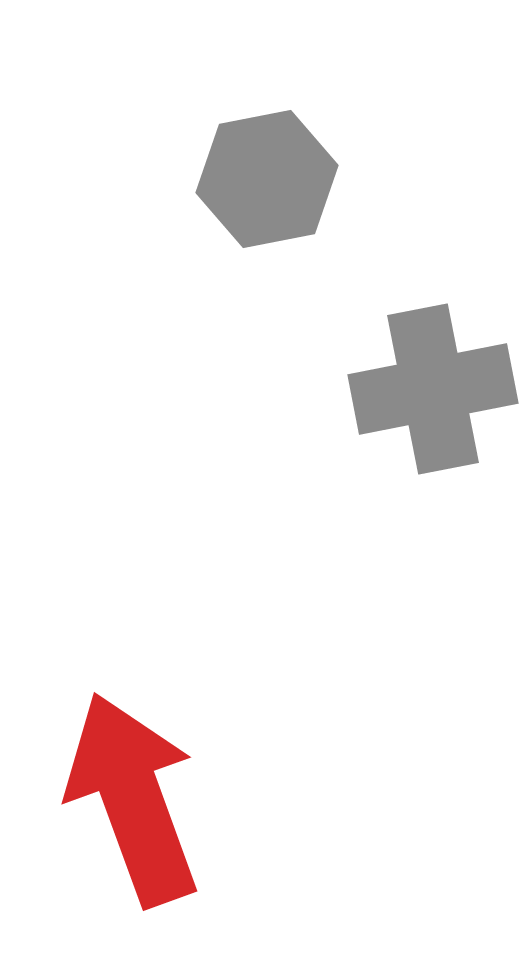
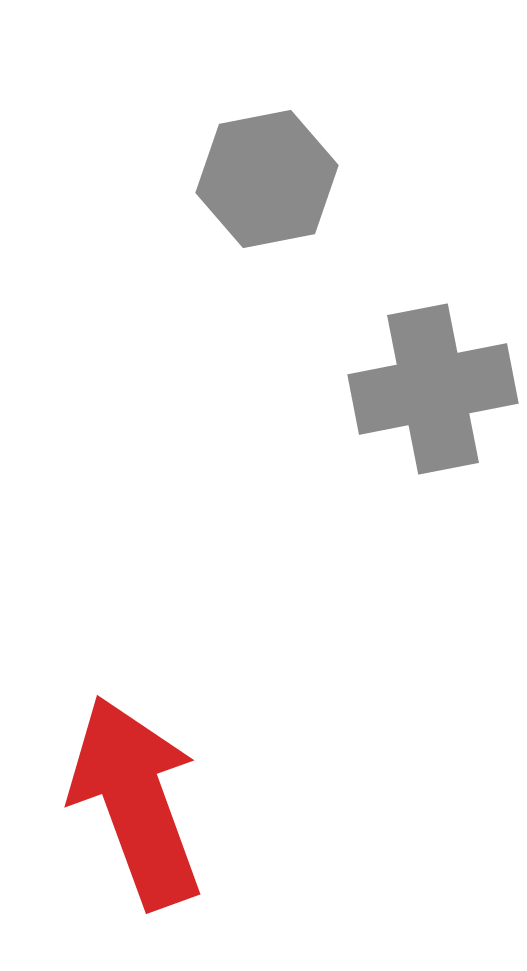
red arrow: moved 3 px right, 3 px down
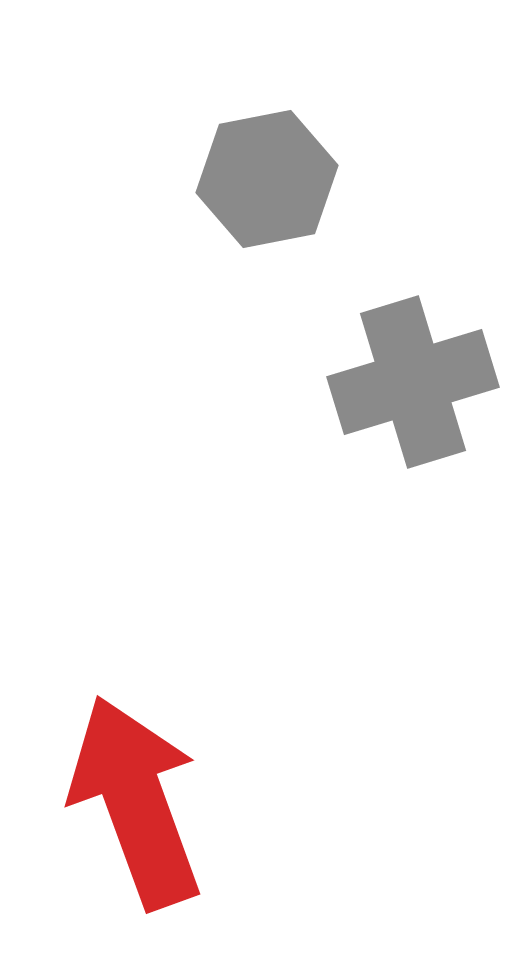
gray cross: moved 20 px left, 7 px up; rotated 6 degrees counterclockwise
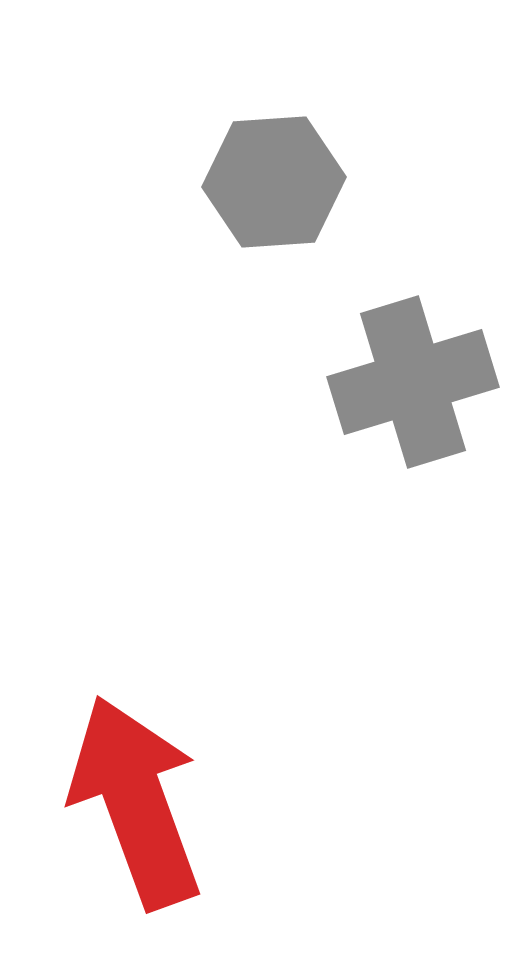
gray hexagon: moved 7 px right, 3 px down; rotated 7 degrees clockwise
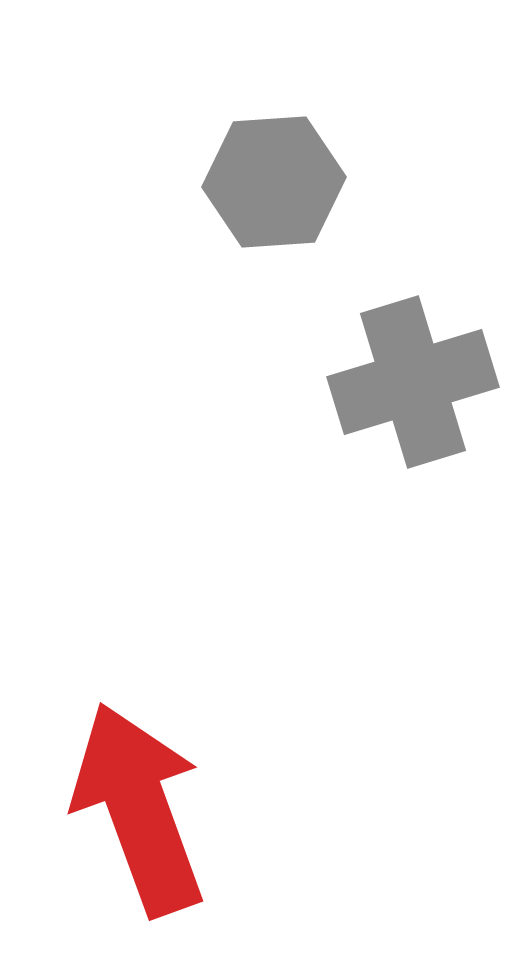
red arrow: moved 3 px right, 7 px down
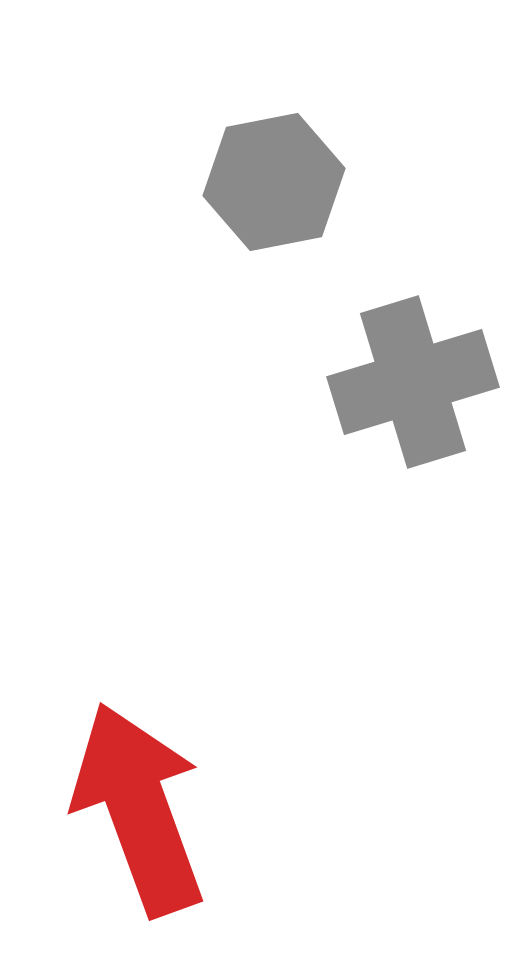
gray hexagon: rotated 7 degrees counterclockwise
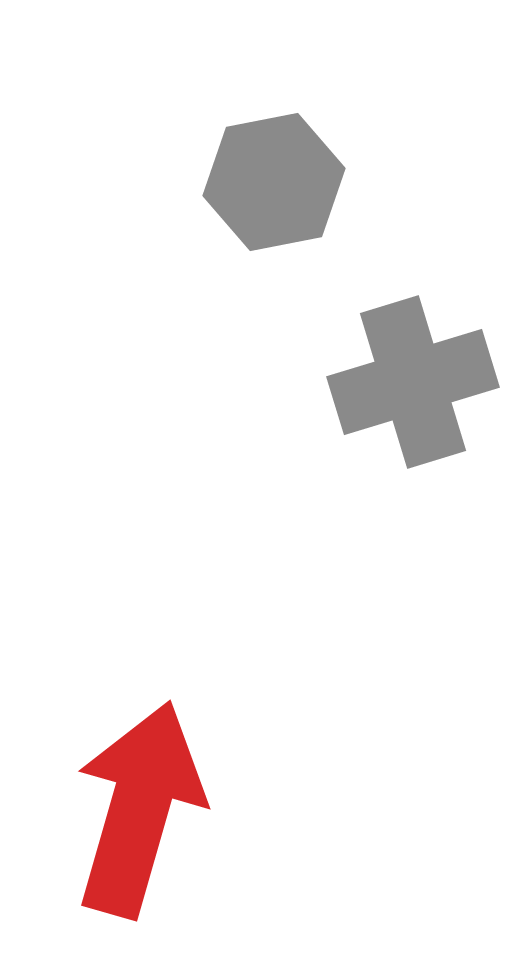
red arrow: rotated 36 degrees clockwise
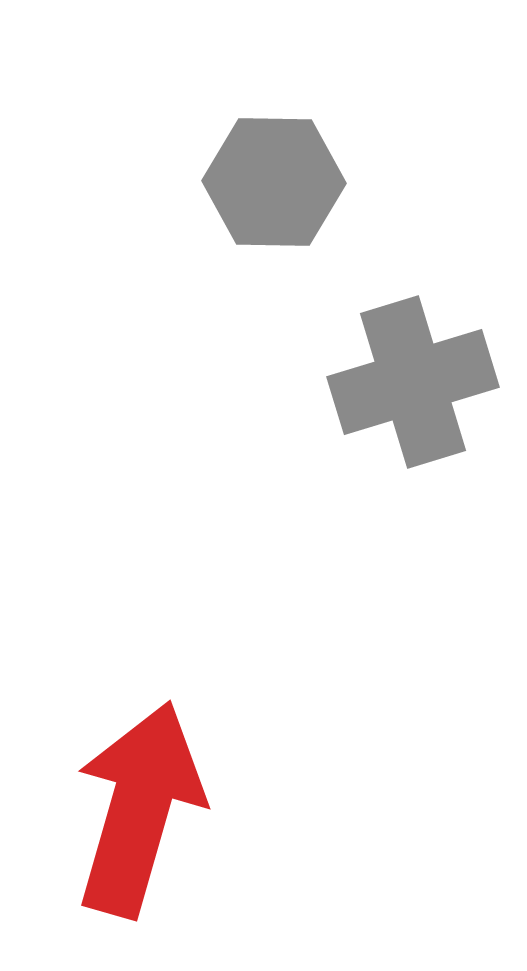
gray hexagon: rotated 12 degrees clockwise
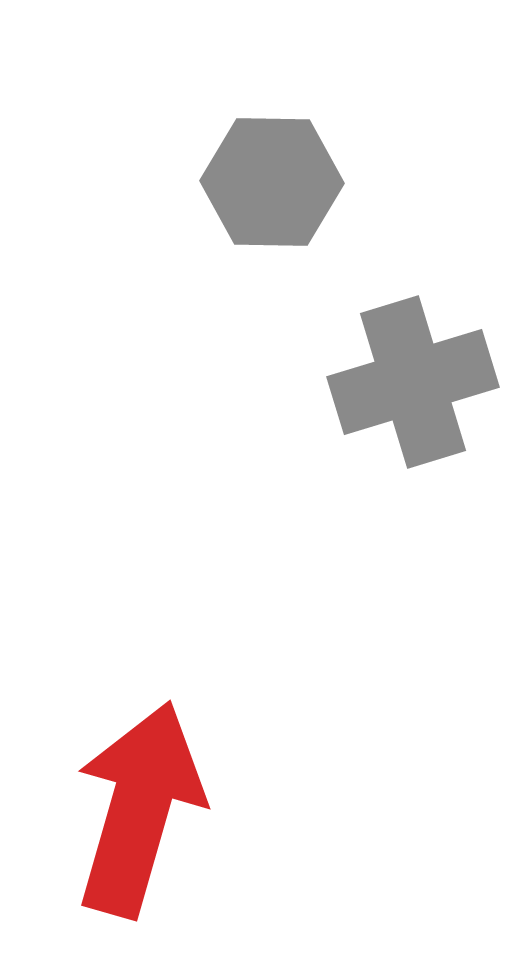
gray hexagon: moved 2 px left
